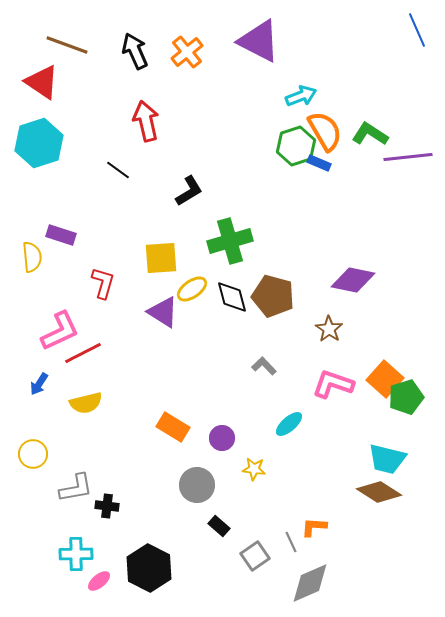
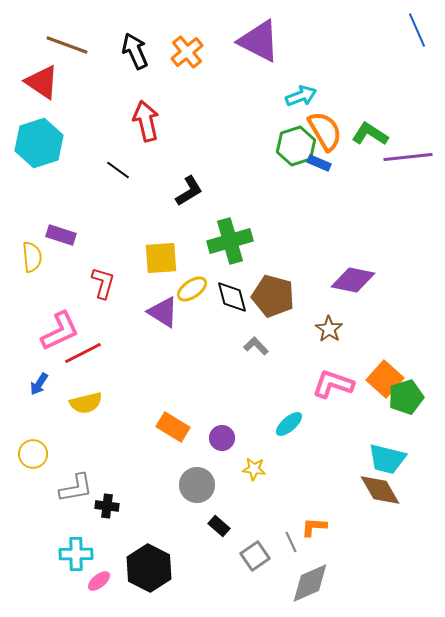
gray L-shape at (264, 366): moved 8 px left, 20 px up
brown diamond at (379, 492): moved 1 px right, 2 px up; rotated 27 degrees clockwise
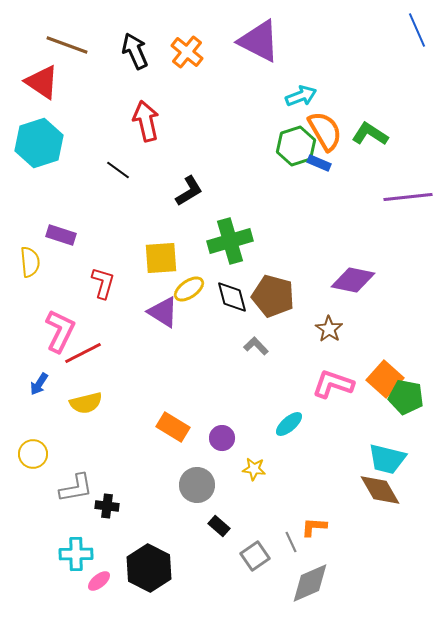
orange cross at (187, 52): rotated 12 degrees counterclockwise
purple line at (408, 157): moved 40 px down
yellow semicircle at (32, 257): moved 2 px left, 5 px down
yellow ellipse at (192, 289): moved 3 px left
pink L-shape at (60, 331): rotated 39 degrees counterclockwise
green pentagon at (406, 397): rotated 28 degrees clockwise
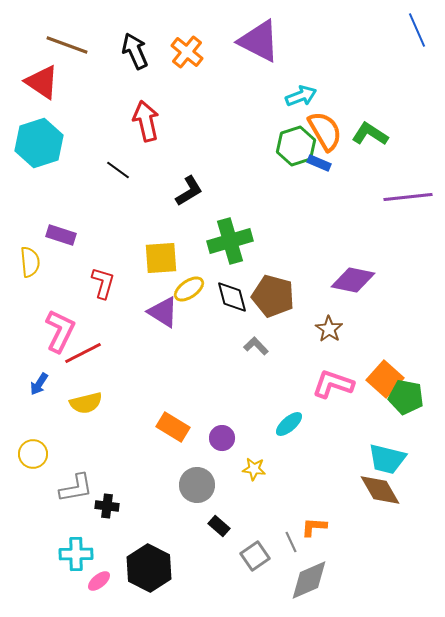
gray diamond at (310, 583): moved 1 px left, 3 px up
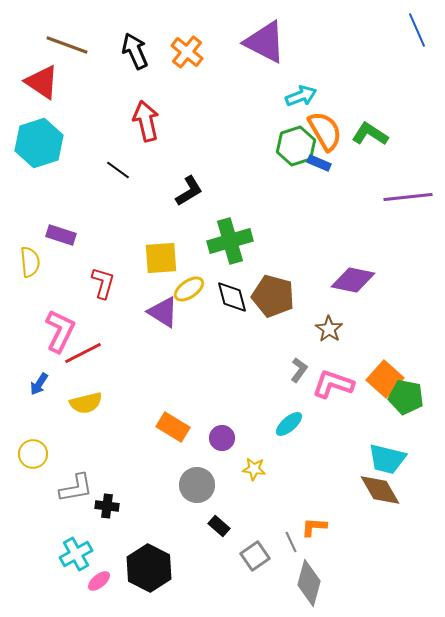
purple triangle at (259, 41): moved 6 px right, 1 px down
gray L-shape at (256, 346): moved 43 px right, 24 px down; rotated 80 degrees clockwise
cyan cross at (76, 554): rotated 28 degrees counterclockwise
gray diamond at (309, 580): moved 3 px down; rotated 51 degrees counterclockwise
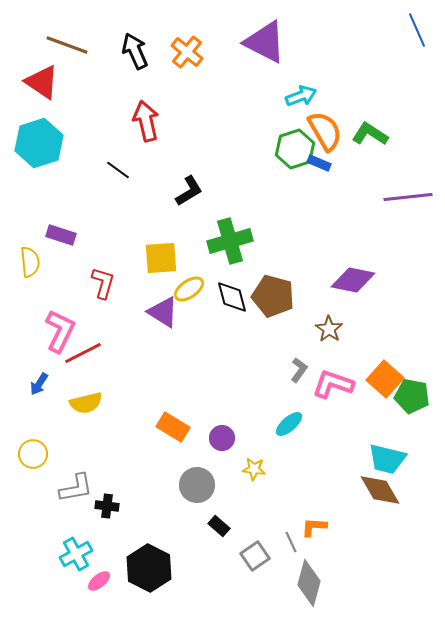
green hexagon at (296, 146): moved 1 px left, 3 px down
green pentagon at (406, 397): moved 6 px right, 1 px up
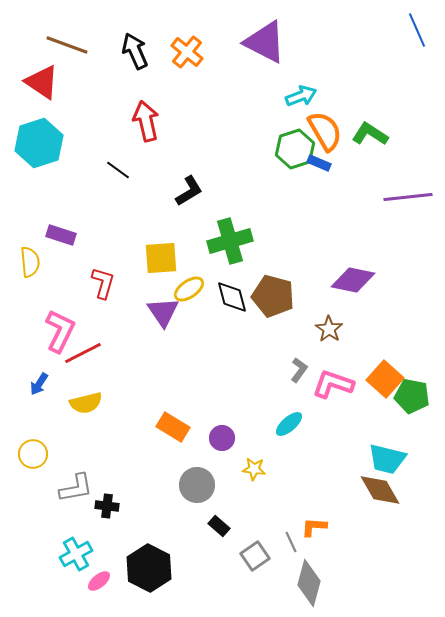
purple triangle at (163, 312): rotated 24 degrees clockwise
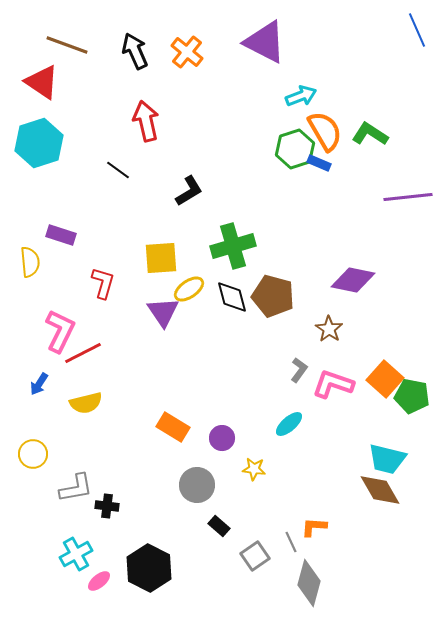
green cross at (230, 241): moved 3 px right, 5 px down
